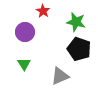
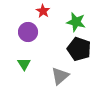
purple circle: moved 3 px right
gray triangle: rotated 18 degrees counterclockwise
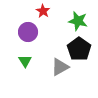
green star: moved 2 px right, 1 px up
black pentagon: rotated 15 degrees clockwise
green triangle: moved 1 px right, 3 px up
gray triangle: moved 9 px up; rotated 12 degrees clockwise
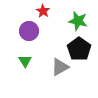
purple circle: moved 1 px right, 1 px up
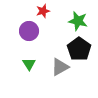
red star: rotated 24 degrees clockwise
green triangle: moved 4 px right, 3 px down
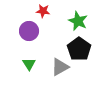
red star: rotated 24 degrees clockwise
green star: rotated 12 degrees clockwise
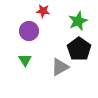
green star: rotated 24 degrees clockwise
green triangle: moved 4 px left, 4 px up
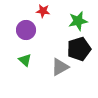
green star: rotated 12 degrees clockwise
purple circle: moved 3 px left, 1 px up
black pentagon: rotated 20 degrees clockwise
green triangle: rotated 16 degrees counterclockwise
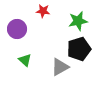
purple circle: moved 9 px left, 1 px up
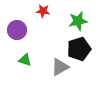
purple circle: moved 1 px down
green triangle: rotated 24 degrees counterclockwise
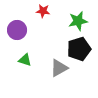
gray triangle: moved 1 px left, 1 px down
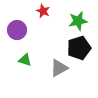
red star: rotated 16 degrees clockwise
black pentagon: moved 1 px up
